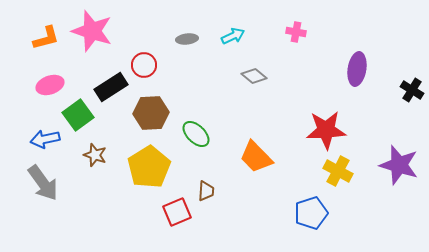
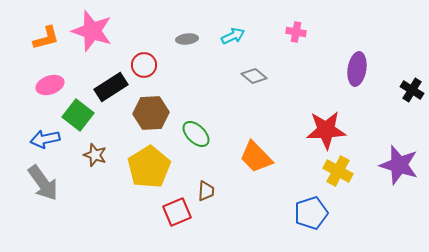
green square: rotated 16 degrees counterclockwise
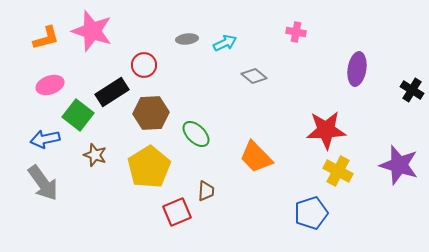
cyan arrow: moved 8 px left, 7 px down
black rectangle: moved 1 px right, 5 px down
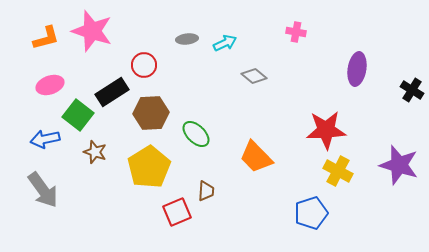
brown star: moved 3 px up
gray arrow: moved 7 px down
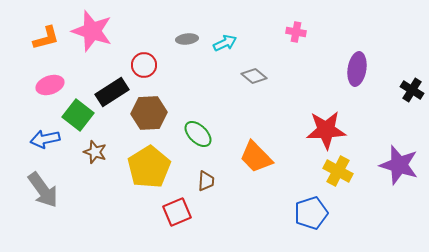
brown hexagon: moved 2 px left
green ellipse: moved 2 px right
brown trapezoid: moved 10 px up
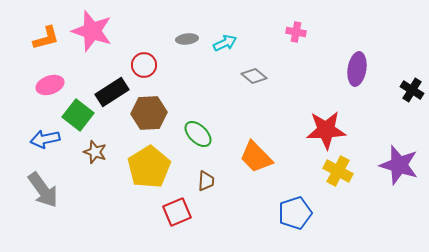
blue pentagon: moved 16 px left
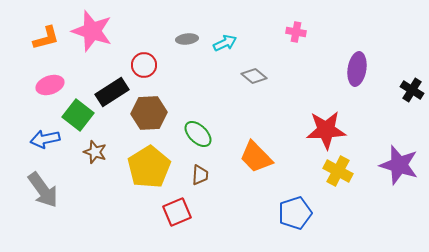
brown trapezoid: moved 6 px left, 6 px up
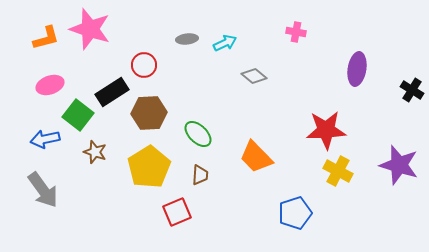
pink star: moved 2 px left, 2 px up
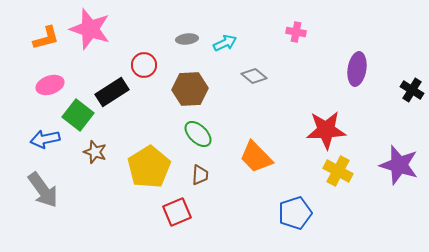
brown hexagon: moved 41 px right, 24 px up
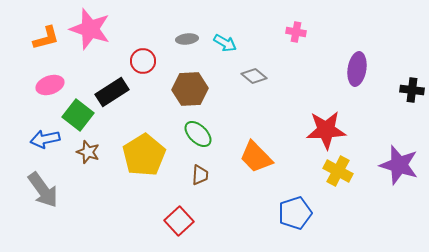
cyan arrow: rotated 55 degrees clockwise
red circle: moved 1 px left, 4 px up
black cross: rotated 25 degrees counterclockwise
brown star: moved 7 px left
yellow pentagon: moved 5 px left, 12 px up
red square: moved 2 px right, 9 px down; rotated 20 degrees counterclockwise
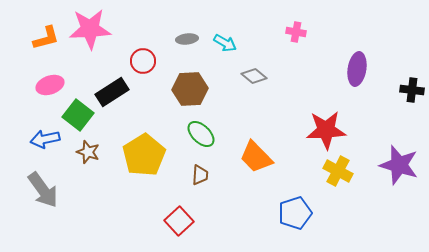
pink star: rotated 21 degrees counterclockwise
green ellipse: moved 3 px right
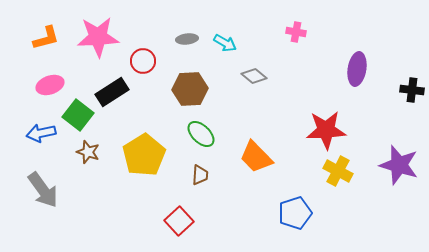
pink star: moved 8 px right, 8 px down
blue arrow: moved 4 px left, 6 px up
